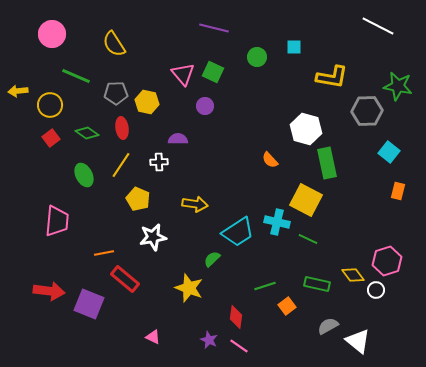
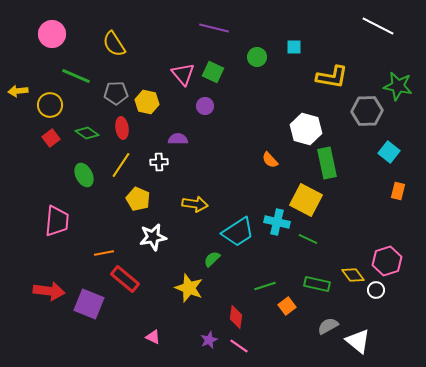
purple star at (209, 340): rotated 24 degrees clockwise
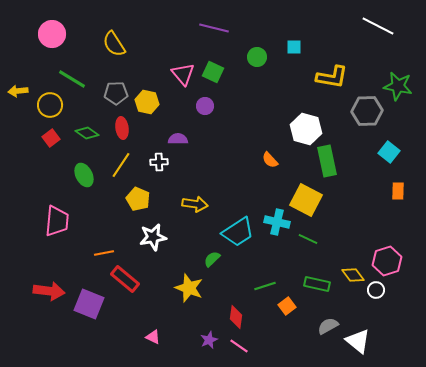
green line at (76, 76): moved 4 px left, 3 px down; rotated 8 degrees clockwise
green rectangle at (327, 163): moved 2 px up
orange rectangle at (398, 191): rotated 12 degrees counterclockwise
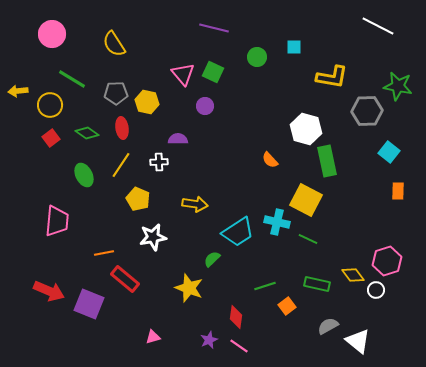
red arrow at (49, 291): rotated 16 degrees clockwise
pink triangle at (153, 337): rotated 42 degrees counterclockwise
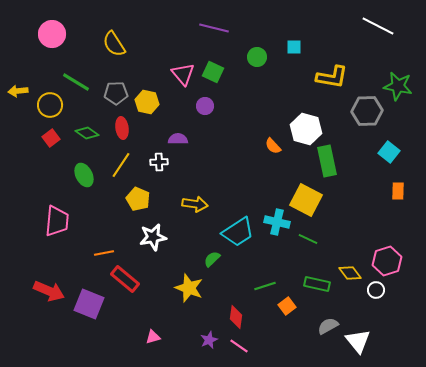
green line at (72, 79): moved 4 px right, 3 px down
orange semicircle at (270, 160): moved 3 px right, 14 px up
yellow diamond at (353, 275): moved 3 px left, 2 px up
white triangle at (358, 341): rotated 12 degrees clockwise
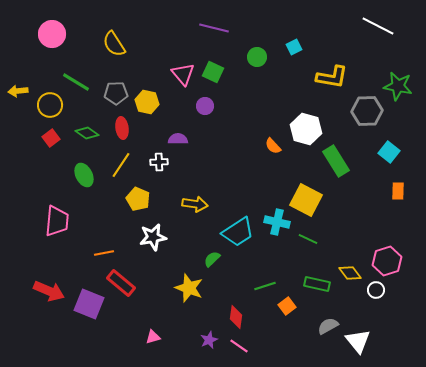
cyan square at (294, 47): rotated 28 degrees counterclockwise
green rectangle at (327, 161): moved 9 px right; rotated 20 degrees counterclockwise
red rectangle at (125, 279): moved 4 px left, 4 px down
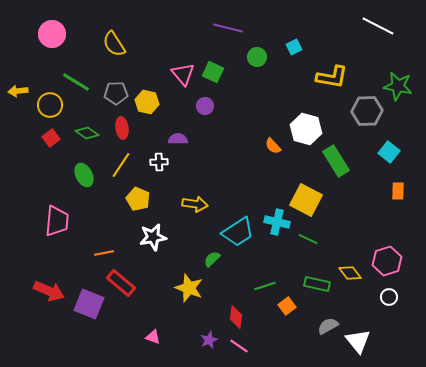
purple line at (214, 28): moved 14 px right
white circle at (376, 290): moved 13 px right, 7 px down
pink triangle at (153, 337): rotated 35 degrees clockwise
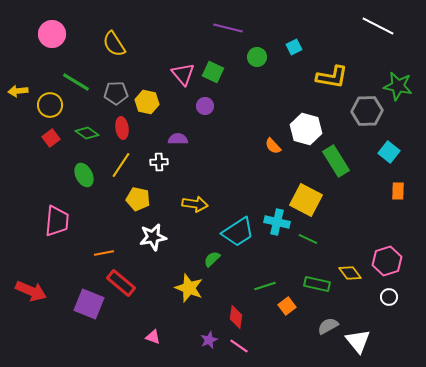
yellow pentagon at (138, 199): rotated 10 degrees counterclockwise
red arrow at (49, 291): moved 18 px left
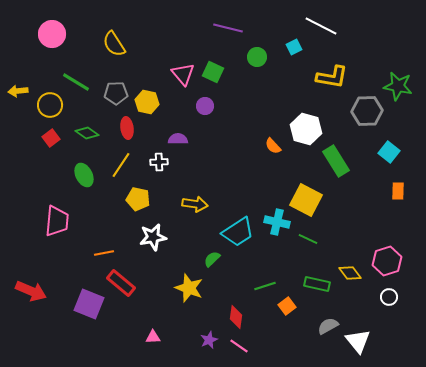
white line at (378, 26): moved 57 px left
red ellipse at (122, 128): moved 5 px right
pink triangle at (153, 337): rotated 21 degrees counterclockwise
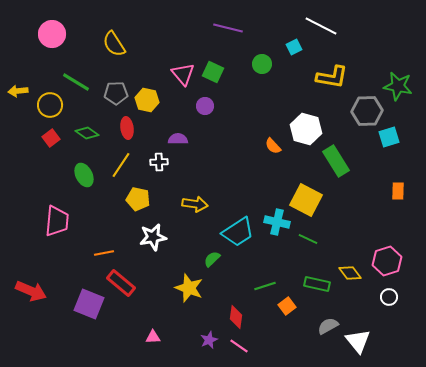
green circle at (257, 57): moved 5 px right, 7 px down
yellow hexagon at (147, 102): moved 2 px up
cyan square at (389, 152): moved 15 px up; rotated 35 degrees clockwise
